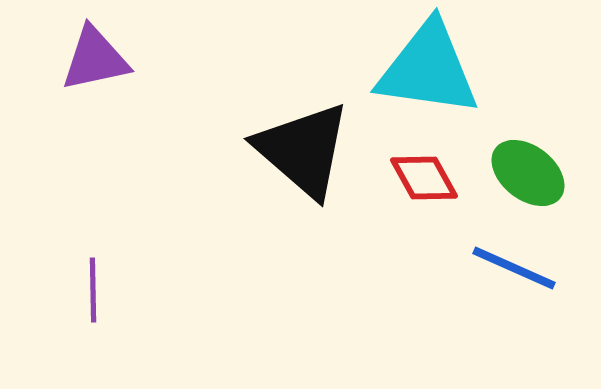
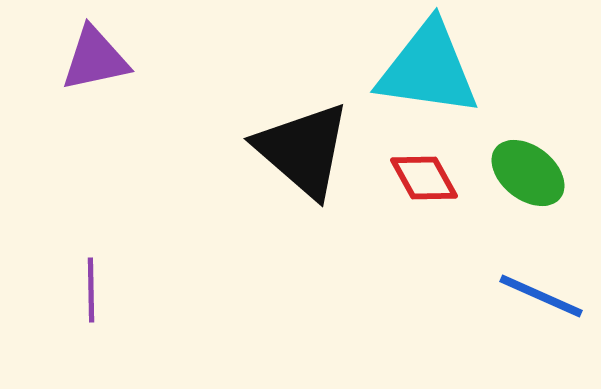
blue line: moved 27 px right, 28 px down
purple line: moved 2 px left
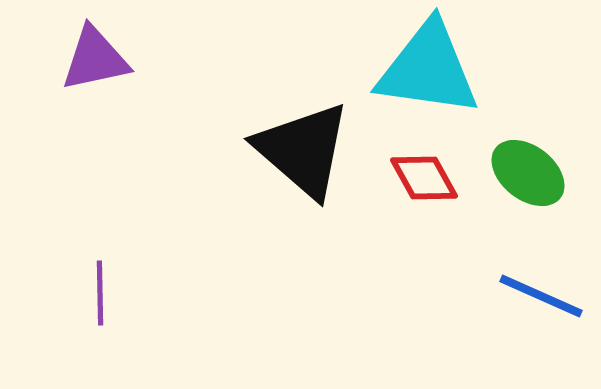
purple line: moved 9 px right, 3 px down
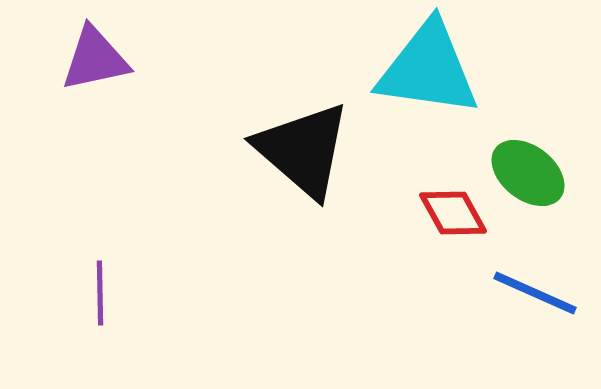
red diamond: moved 29 px right, 35 px down
blue line: moved 6 px left, 3 px up
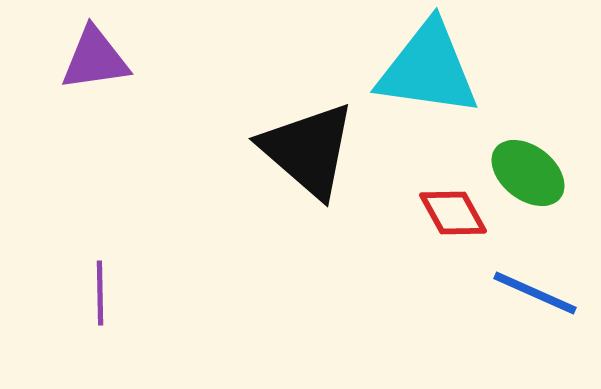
purple triangle: rotated 4 degrees clockwise
black triangle: moved 5 px right
